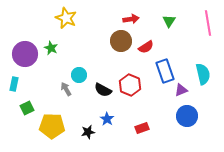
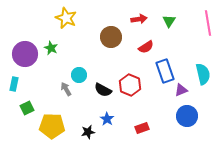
red arrow: moved 8 px right
brown circle: moved 10 px left, 4 px up
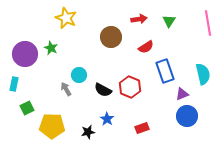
red hexagon: moved 2 px down
purple triangle: moved 1 px right, 4 px down
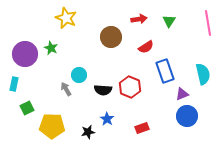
black semicircle: rotated 24 degrees counterclockwise
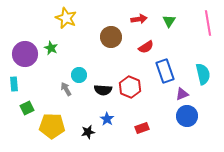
cyan rectangle: rotated 16 degrees counterclockwise
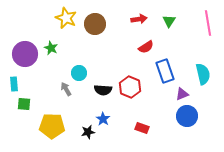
brown circle: moved 16 px left, 13 px up
cyan circle: moved 2 px up
green square: moved 3 px left, 4 px up; rotated 32 degrees clockwise
blue star: moved 4 px left
red rectangle: rotated 40 degrees clockwise
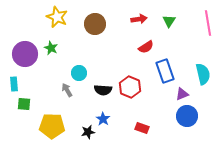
yellow star: moved 9 px left, 1 px up
gray arrow: moved 1 px right, 1 px down
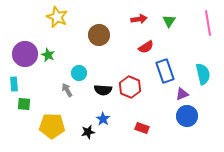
brown circle: moved 4 px right, 11 px down
green star: moved 3 px left, 7 px down
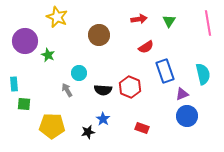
purple circle: moved 13 px up
